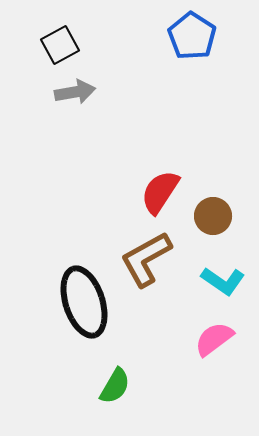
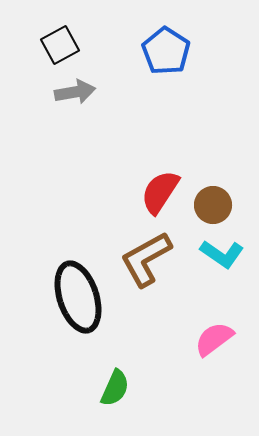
blue pentagon: moved 26 px left, 15 px down
brown circle: moved 11 px up
cyan L-shape: moved 1 px left, 27 px up
black ellipse: moved 6 px left, 5 px up
green semicircle: moved 2 px down; rotated 6 degrees counterclockwise
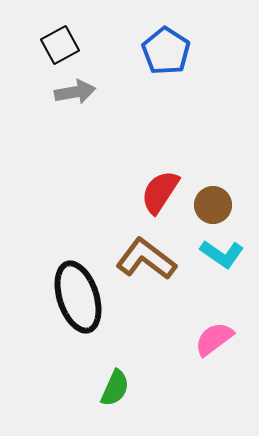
brown L-shape: rotated 66 degrees clockwise
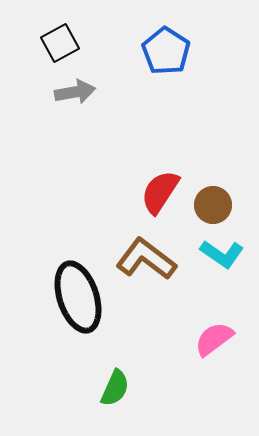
black square: moved 2 px up
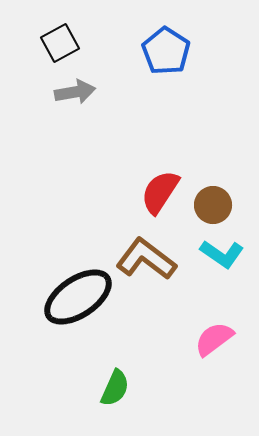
black ellipse: rotated 74 degrees clockwise
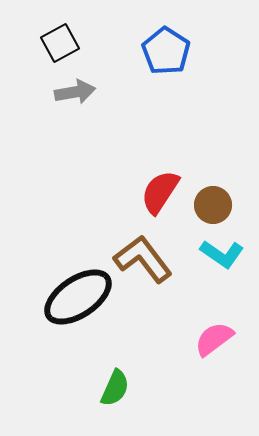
brown L-shape: moved 3 px left; rotated 16 degrees clockwise
